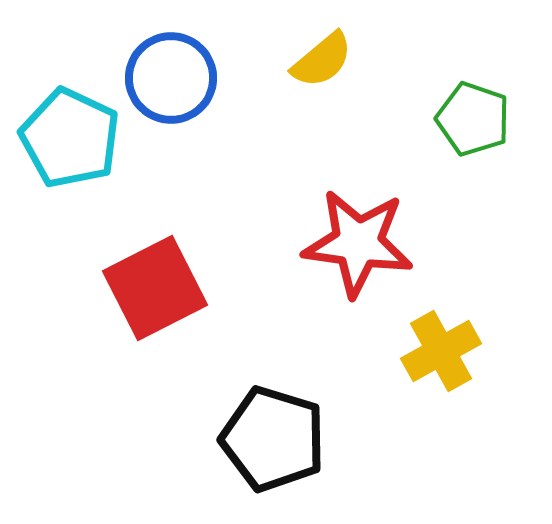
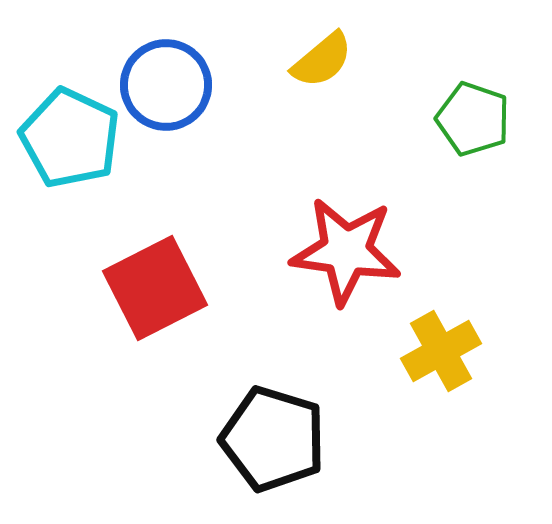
blue circle: moved 5 px left, 7 px down
red star: moved 12 px left, 8 px down
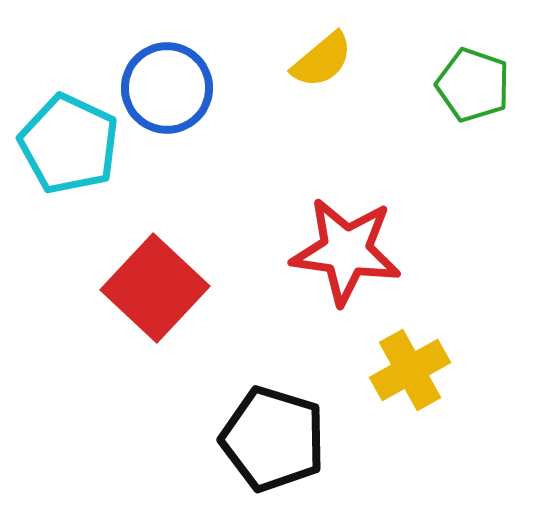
blue circle: moved 1 px right, 3 px down
green pentagon: moved 34 px up
cyan pentagon: moved 1 px left, 6 px down
red square: rotated 20 degrees counterclockwise
yellow cross: moved 31 px left, 19 px down
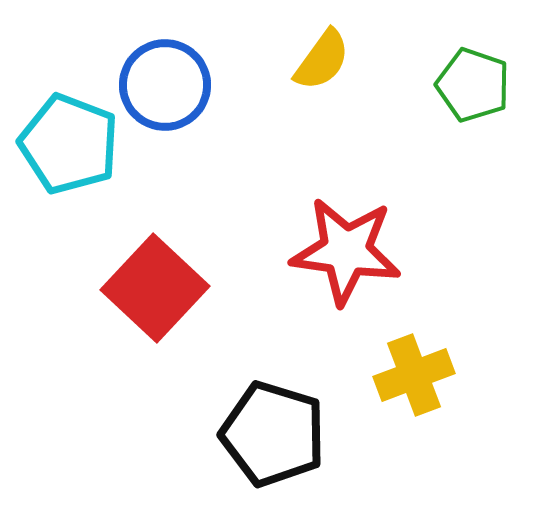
yellow semicircle: rotated 14 degrees counterclockwise
blue circle: moved 2 px left, 3 px up
cyan pentagon: rotated 4 degrees counterclockwise
yellow cross: moved 4 px right, 5 px down; rotated 8 degrees clockwise
black pentagon: moved 5 px up
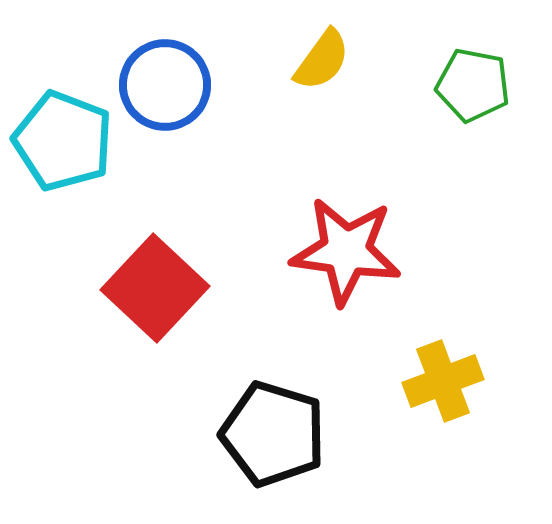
green pentagon: rotated 8 degrees counterclockwise
cyan pentagon: moved 6 px left, 3 px up
yellow cross: moved 29 px right, 6 px down
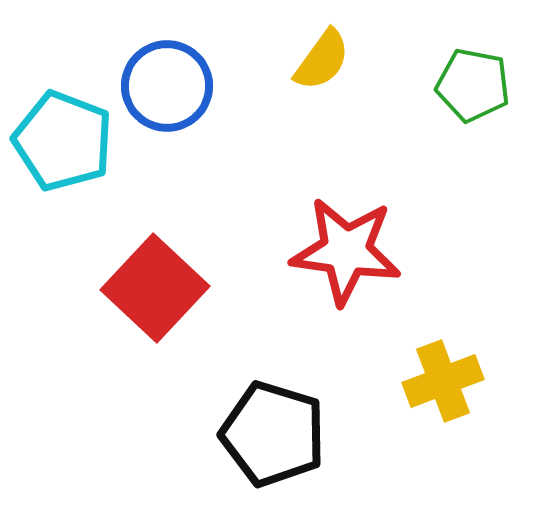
blue circle: moved 2 px right, 1 px down
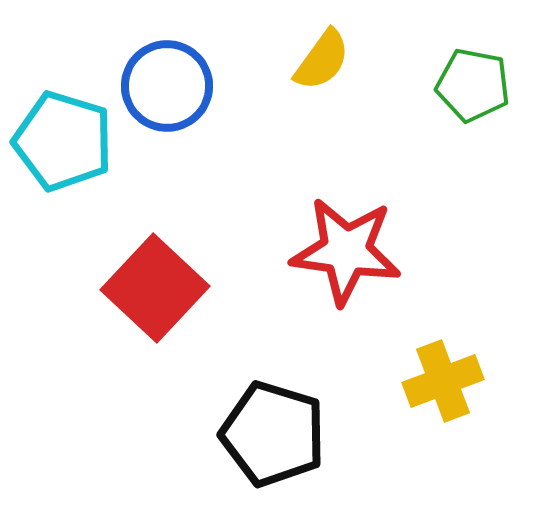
cyan pentagon: rotated 4 degrees counterclockwise
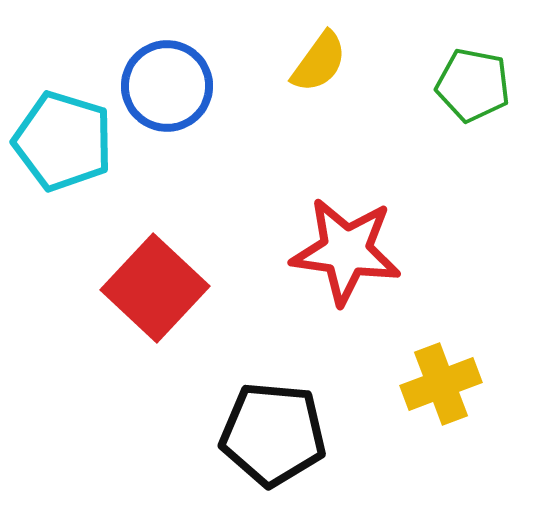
yellow semicircle: moved 3 px left, 2 px down
yellow cross: moved 2 px left, 3 px down
black pentagon: rotated 12 degrees counterclockwise
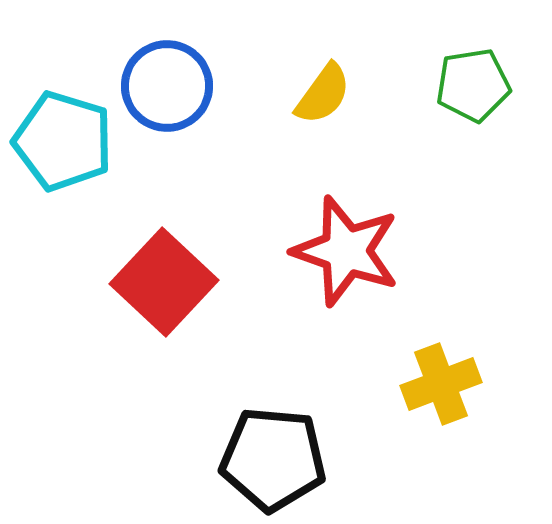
yellow semicircle: moved 4 px right, 32 px down
green pentagon: rotated 20 degrees counterclockwise
red star: rotated 11 degrees clockwise
red square: moved 9 px right, 6 px up
black pentagon: moved 25 px down
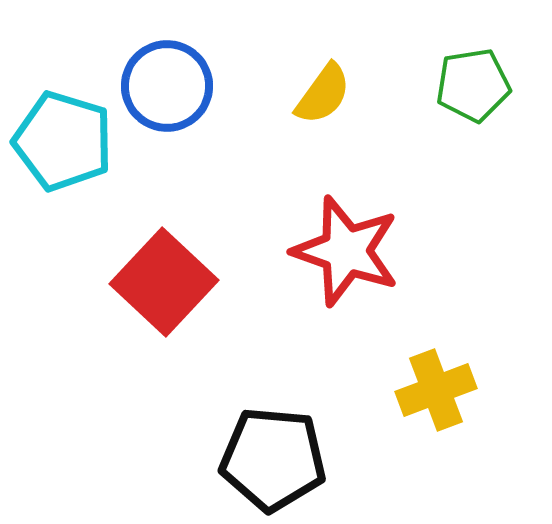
yellow cross: moved 5 px left, 6 px down
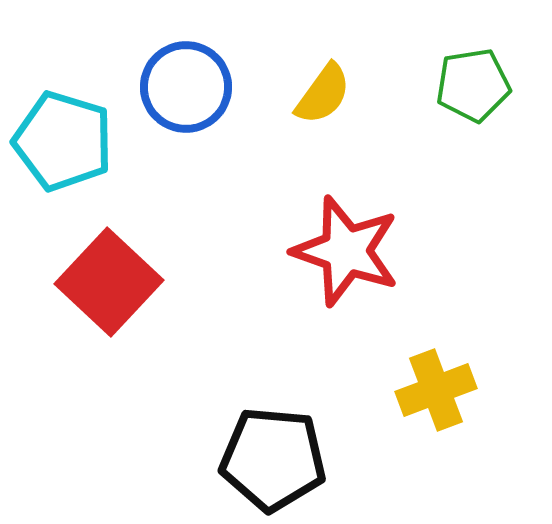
blue circle: moved 19 px right, 1 px down
red square: moved 55 px left
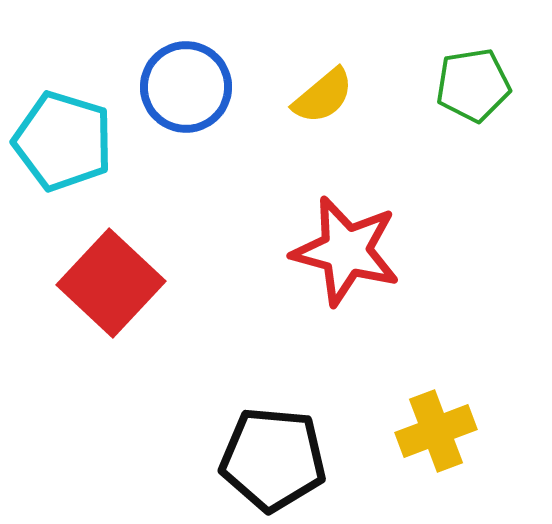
yellow semicircle: moved 2 px down; rotated 14 degrees clockwise
red star: rotated 4 degrees counterclockwise
red square: moved 2 px right, 1 px down
yellow cross: moved 41 px down
